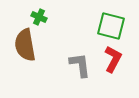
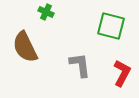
green cross: moved 7 px right, 5 px up
brown semicircle: moved 2 px down; rotated 16 degrees counterclockwise
red L-shape: moved 9 px right, 14 px down
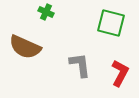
green square: moved 3 px up
brown semicircle: rotated 40 degrees counterclockwise
red L-shape: moved 2 px left
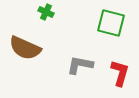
brown semicircle: moved 1 px down
gray L-shape: rotated 72 degrees counterclockwise
red L-shape: rotated 12 degrees counterclockwise
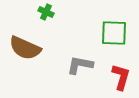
green square: moved 3 px right, 10 px down; rotated 12 degrees counterclockwise
red L-shape: moved 1 px right, 4 px down
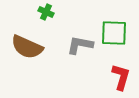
brown semicircle: moved 2 px right, 1 px up
gray L-shape: moved 20 px up
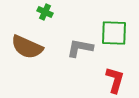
green cross: moved 1 px left
gray L-shape: moved 3 px down
red L-shape: moved 6 px left, 3 px down
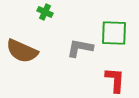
brown semicircle: moved 5 px left, 4 px down
red L-shape: rotated 12 degrees counterclockwise
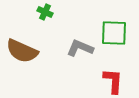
gray L-shape: rotated 12 degrees clockwise
red L-shape: moved 2 px left, 1 px down
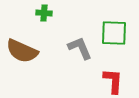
green cross: moved 1 px left, 1 px down; rotated 21 degrees counterclockwise
gray L-shape: rotated 44 degrees clockwise
